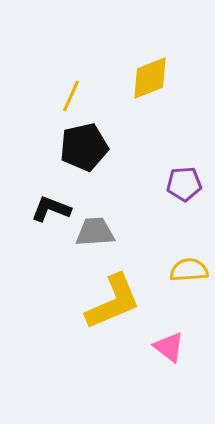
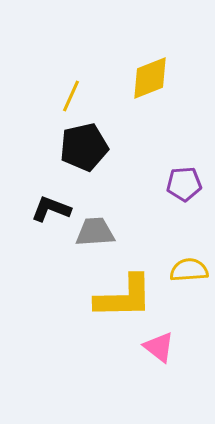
yellow L-shape: moved 11 px right, 5 px up; rotated 22 degrees clockwise
pink triangle: moved 10 px left
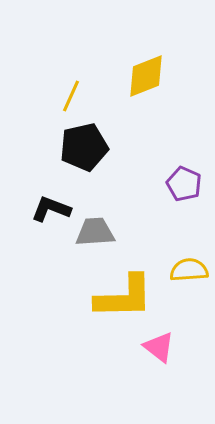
yellow diamond: moved 4 px left, 2 px up
purple pentagon: rotated 28 degrees clockwise
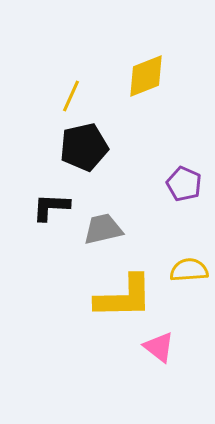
black L-shape: moved 2 px up; rotated 18 degrees counterclockwise
gray trapezoid: moved 8 px right, 3 px up; rotated 9 degrees counterclockwise
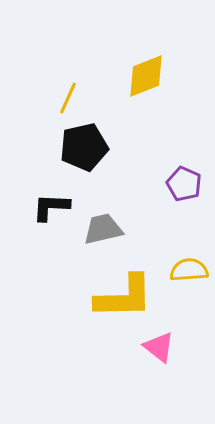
yellow line: moved 3 px left, 2 px down
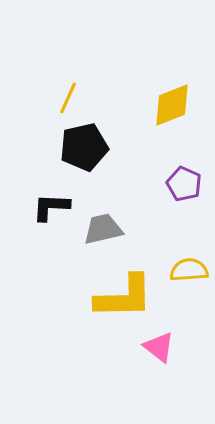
yellow diamond: moved 26 px right, 29 px down
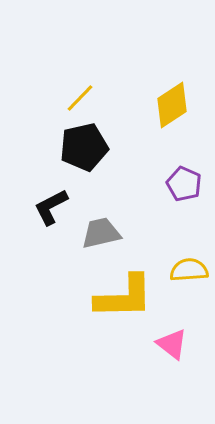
yellow line: moved 12 px right; rotated 20 degrees clockwise
yellow diamond: rotated 12 degrees counterclockwise
black L-shape: rotated 30 degrees counterclockwise
gray trapezoid: moved 2 px left, 4 px down
pink triangle: moved 13 px right, 3 px up
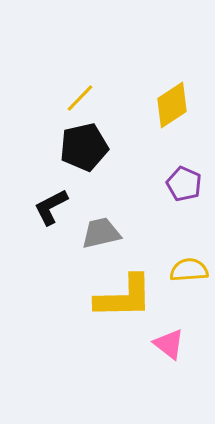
pink triangle: moved 3 px left
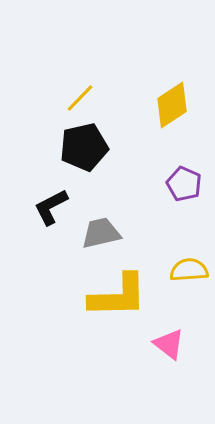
yellow L-shape: moved 6 px left, 1 px up
